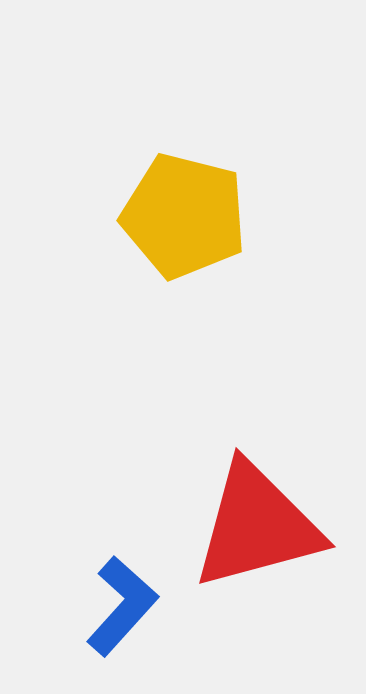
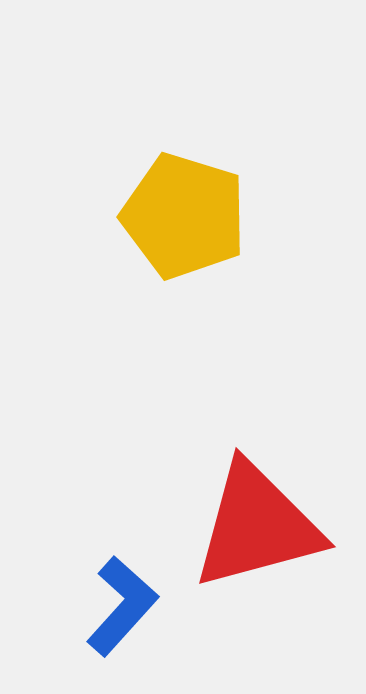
yellow pentagon: rotated 3 degrees clockwise
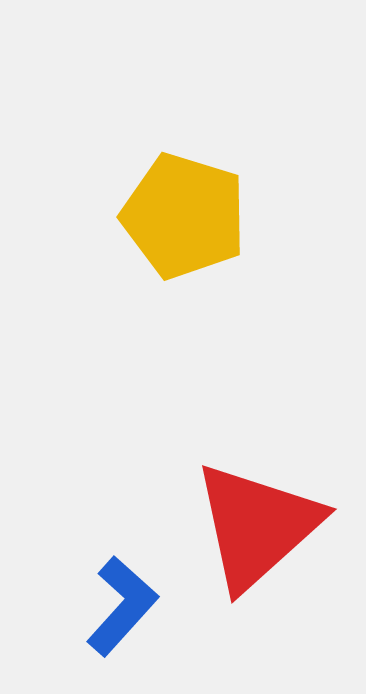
red triangle: rotated 27 degrees counterclockwise
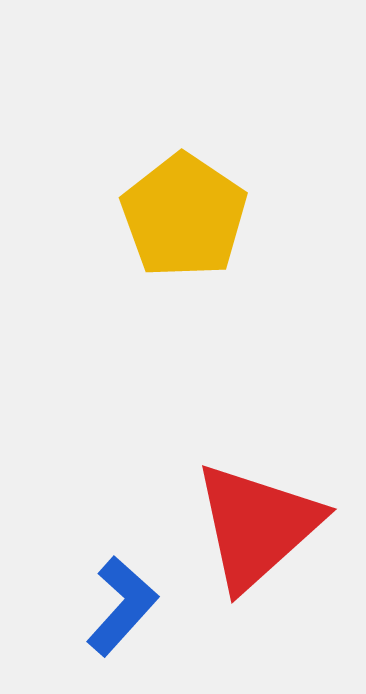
yellow pentagon: rotated 17 degrees clockwise
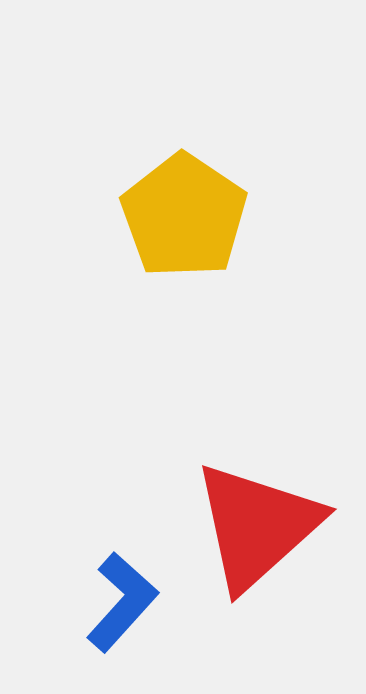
blue L-shape: moved 4 px up
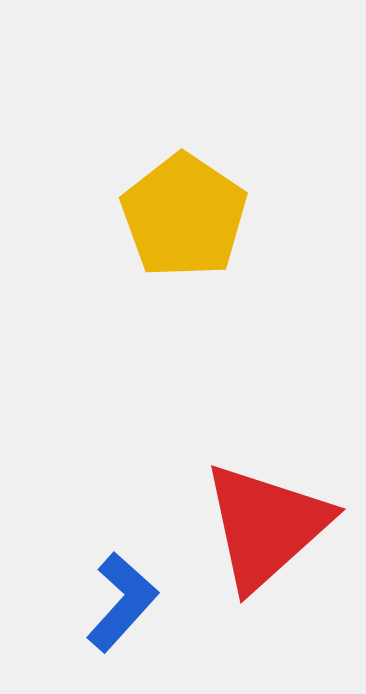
red triangle: moved 9 px right
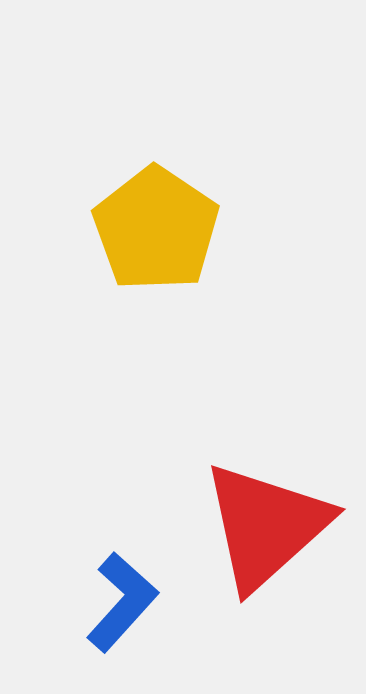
yellow pentagon: moved 28 px left, 13 px down
